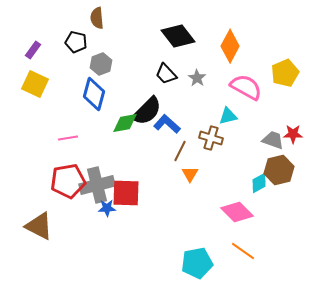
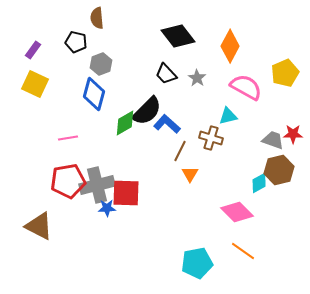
green diamond: rotated 20 degrees counterclockwise
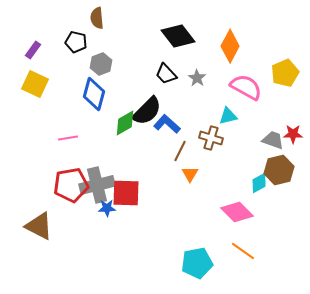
red pentagon: moved 3 px right, 4 px down
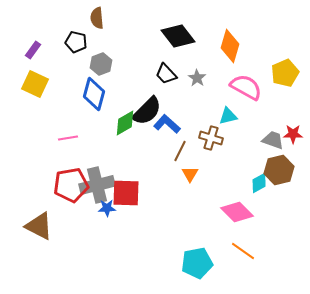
orange diamond: rotated 12 degrees counterclockwise
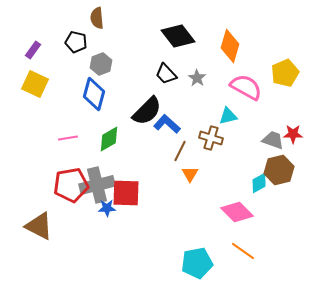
green diamond: moved 16 px left, 16 px down
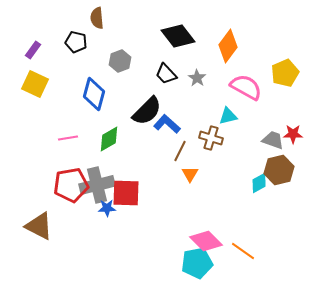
orange diamond: moved 2 px left; rotated 20 degrees clockwise
gray hexagon: moved 19 px right, 3 px up
pink diamond: moved 31 px left, 29 px down
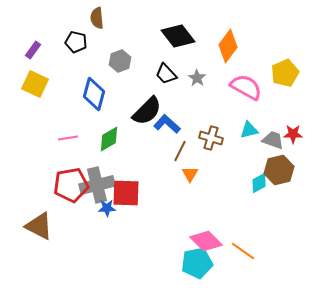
cyan triangle: moved 21 px right, 14 px down
